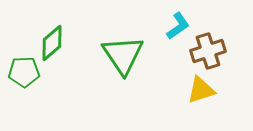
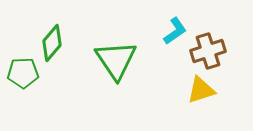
cyan L-shape: moved 3 px left, 5 px down
green diamond: rotated 9 degrees counterclockwise
green triangle: moved 7 px left, 5 px down
green pentagon: moved 1 px left, 1 px down
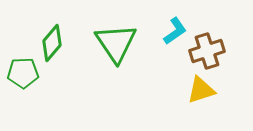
brown cross: moved 1 px left
green triangle: moved 17 px up
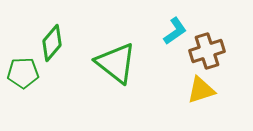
green triangle: moved 20 px down; rotated 18 degrees counterclockwise
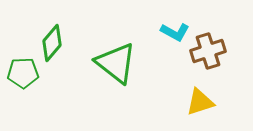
cyan L-shape: moved 1 px down; rotated 64 degrees clockwise
brown cross: moved 1 px right
yellow triangle: moved 1 px left, 12 px down
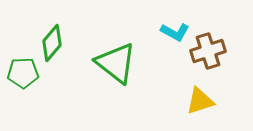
yellow triangle: moved 1 px up
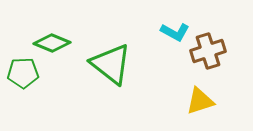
green diamond: rotated 72 degrees clockwise
green triangle: moved 5 px left, 1 px down
